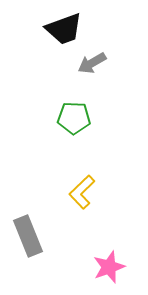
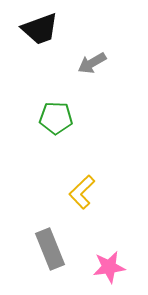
black trapezoid: moved 24 px left
green pentagon: moved 18 px left
gray rectangle: moved 22 px right, 13 px down
pink star: rotated 12 degrees clockwise
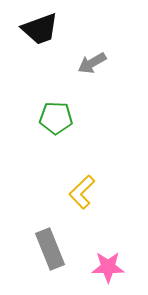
pink star: moved 1 px left; rotated 8 degrees clockwise
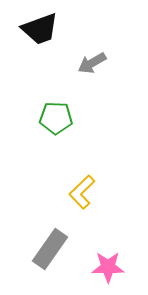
gray rectangle: rotated 57 degrees clockwise
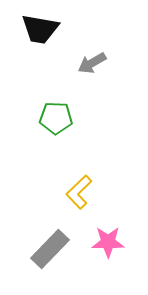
black trapezoid: rotated 30 degrees clockwise
yellow L-shape: moved 3 px left
gray rectangle: rotated 9 degrees clockwise
pink star: moved 25 px up
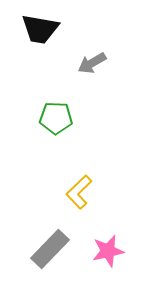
pink star: moved 9 px down; rotated 12 degrees counterclockwise
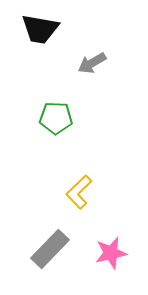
pink star: moved 3 px right, 2 px down
